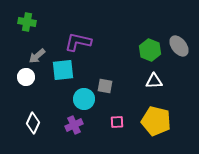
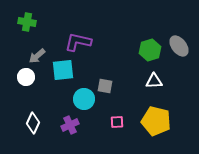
green hexagon: rotated 20 degrees clockwise
purple cross: moved 4 px left
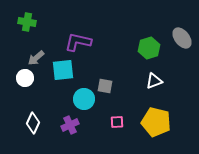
gray ellipse: moved 3 px right, 8 px up
green hexagon: moved 1 px left, 2 px up
gray arrow: moved 1 px left, 2 px down
white circle: moved 1 px left, 1 px down
white triangle: rotated 18 degrees counterclockwise
yellow pentagon: moved 1 px down
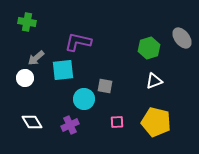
white diamond: moved 1 px left, 1 px up; rotated 55 degrees counterclockwise
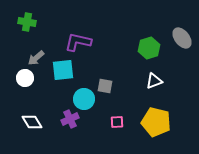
purple cross: moved 6 px up
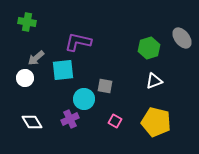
pink square: moved 2 px left, 1 px up; rotated 32 degrees clockwise
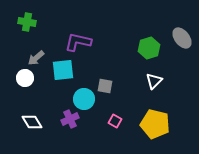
white triangle: rotated 24 degrees counterclockwise
yellow pentagon: moved 1 px left, 2 px down
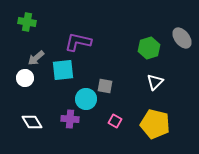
white triangle: moved 1 px right, 1 px down
cyan circle: moved 2 px right
purple cross: rotated 30 degrees clockwise
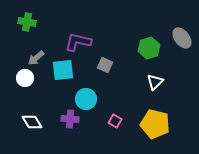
gray square: moved 21 px up; rotated 14 degrees clockwise
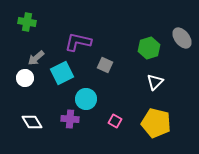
cyan square: moved 1 px left, 3 px down; rotated 20 degrees counterclockwise
yellow pentagon: moved 1 px right, 1 px up
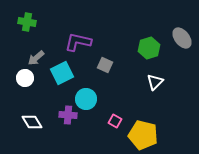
purple cross: moved 2 px left, 4 px up
yellow pentagon: moved 13 px left, 12 px down
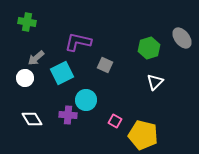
cyan circle: moved 1 px down
white diamond: moved 3 px up
